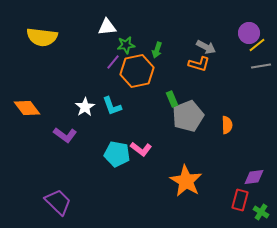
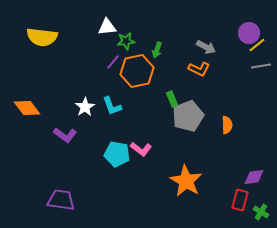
green star: moved 4 px up
orange L-shape: moved 5 px down; rotated 10 degrees clockwise
purple trapezoid: moved 3 px right, 2 px up; rotated 36 degrees counterclockwise
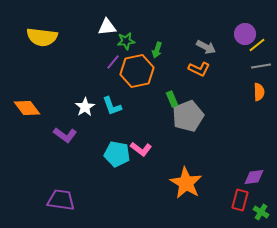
purple circle: moved 4 px left, 1 px down
orange semicircle: moved 32 px right, 33 px up
orange star: moved 2 px down
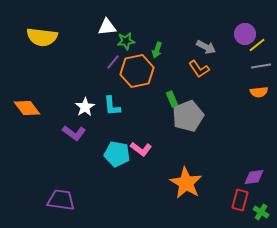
orange L-shape: rotated 30 degrees clockwise
orange semicircle: rotated 84 degrees clockwise
cyan L-shape: rotated 15 degrees clockwise
purple L-shape: moved 9 px right, 2 px up
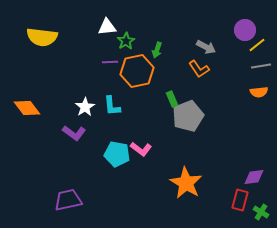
purple circle: moved 4 px up
green star: rotated 24 degrees counterclockwise
purple line: moved 3 px left; rotated 49 degrees clockwise
purple trapezoid: moved 7 px right; rotated 20 degrees counterclockwise
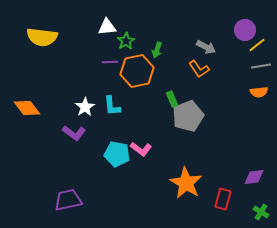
red rectangle: moved 17 px left, 1 px up
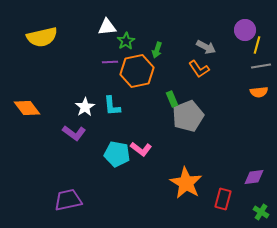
yellow semicircle: rotated 20 degrees counterclockwise
yellow line: rotated 36 degrees counterclockwise
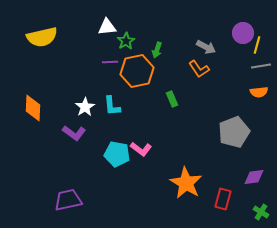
purple circle: moved 2 px left, 3 px down
orange diamond: moved 6 px right; rotated 40 degrees clockwise
gray pentagon: moved 46 px right, 16 px down
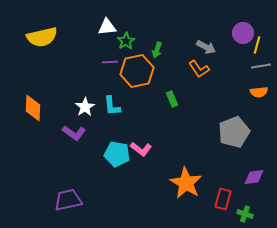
green cross: moved 16 px left, 2 px down; rotated 14 degrees counterclockwise
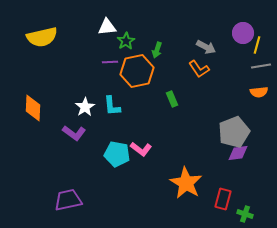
purple diamond: moved 16 px left, 24 px up
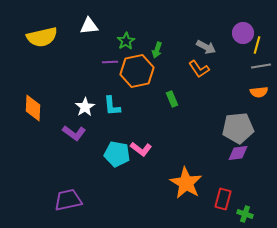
white triangle: moved 18 px left, 1 px up
gray pentagon: moved 4 px right, 4 px up; rotated 16 degrees clockwise
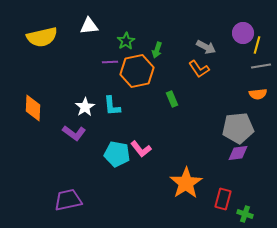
orange semicircle: moved 1 px left, 2 px down
pink L-shape: rotated 15 degrees clockwise
orange star: rotated 8 degrees clockwise
